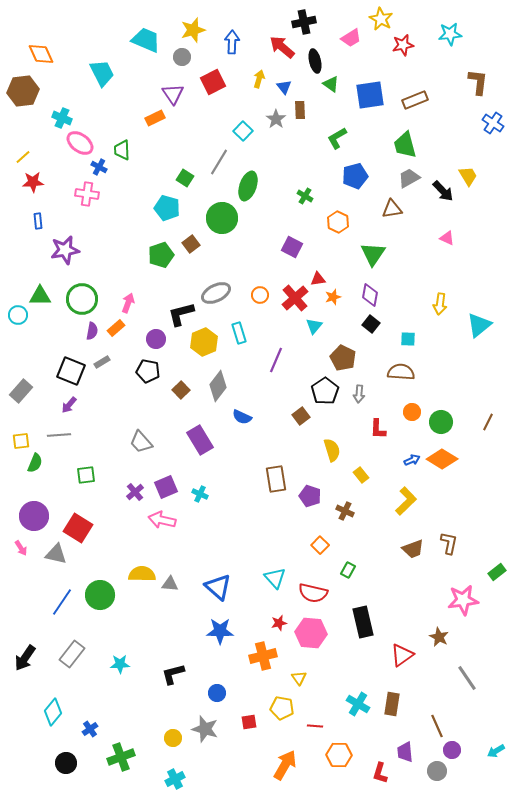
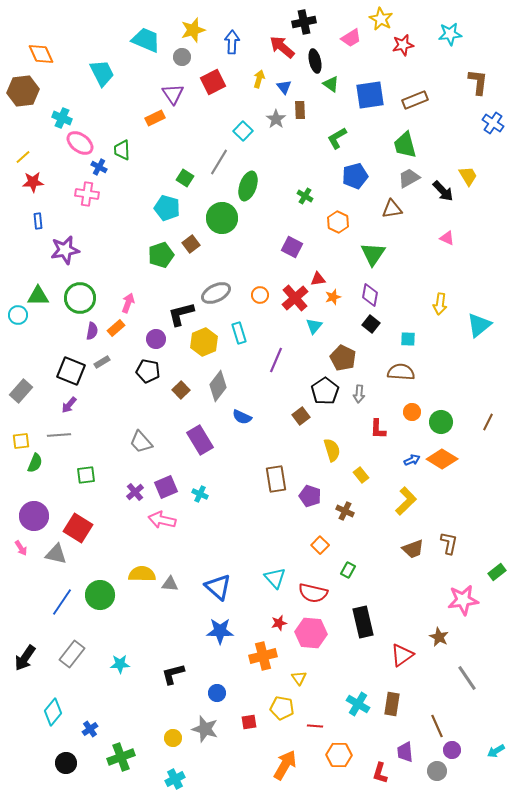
green triangle at (40, 296): moved 2 px left
green circle at (82, 299): moved 2 px left, 1 px up
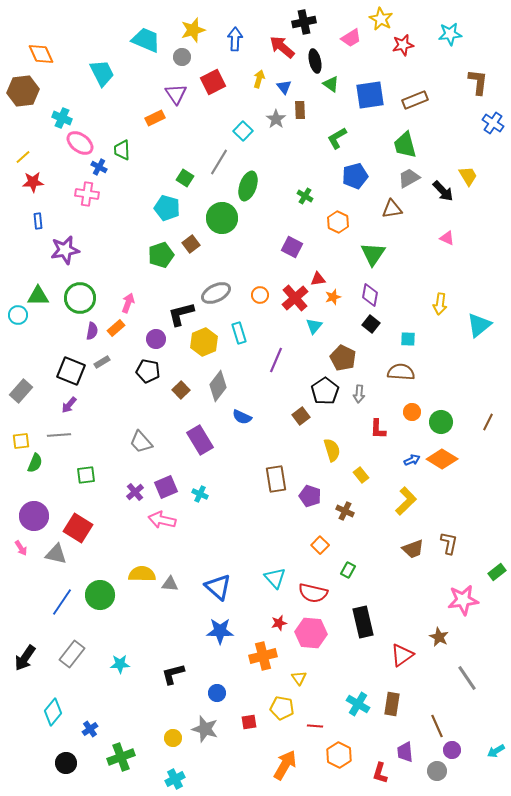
blue arrow at (232, 42): moved 3 px right, 3 px up
purple triangle at (173, 94): moved 3 px right
orange hexagon at (339, 755): rotated 25 degrees clockwise
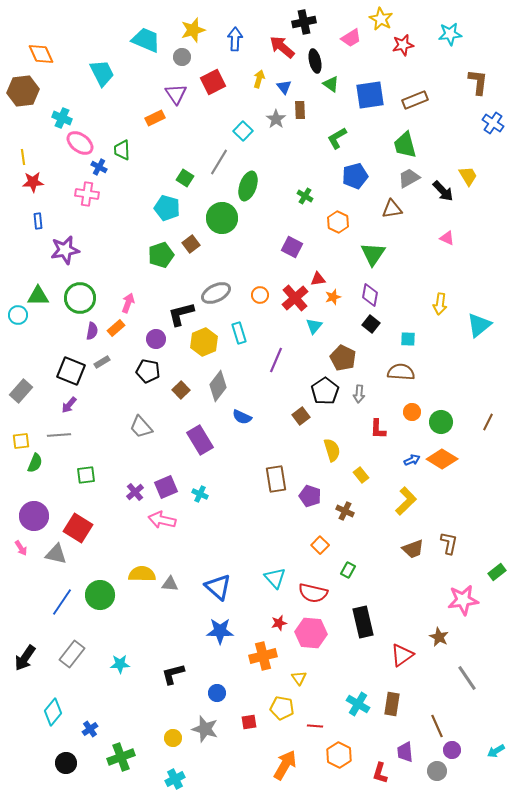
yellow line at (23, 157): rotated 56 degrees counterclockwise
gray trapezoid at (141, 442): moved 15 px up
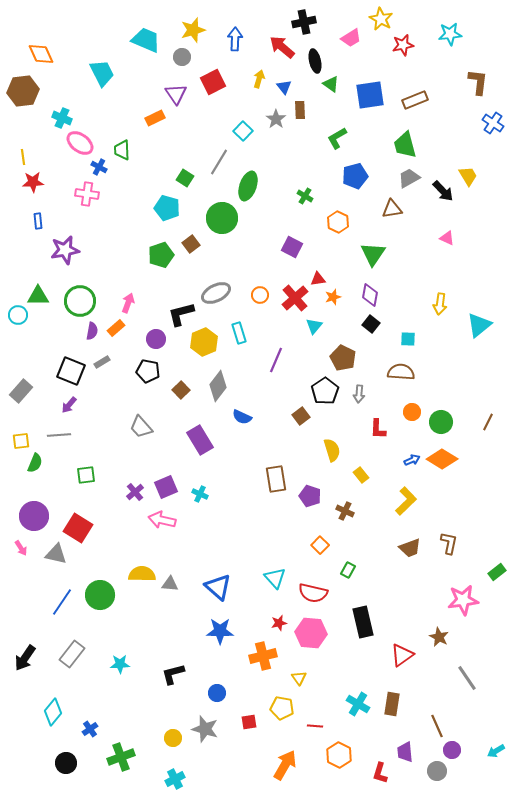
green circle at (80, 298): moved 3 px down
brown trapezoid at (413, 549): moved 3 px left, 1 px up
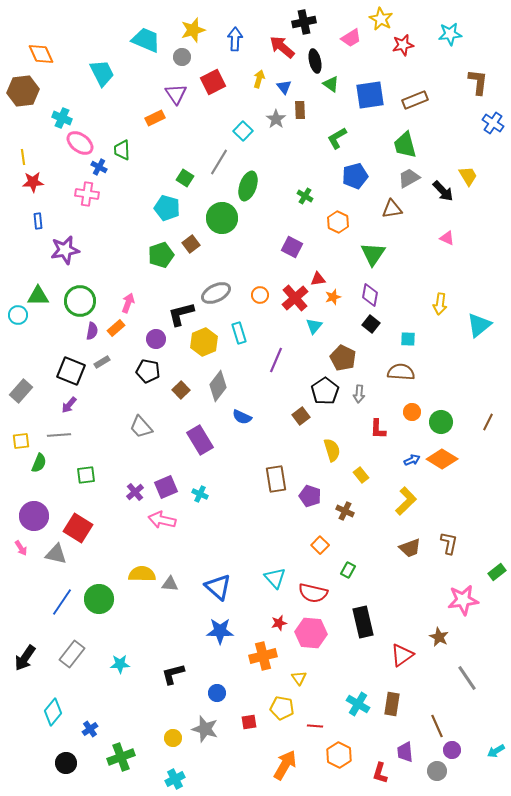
green semicircle at (35, 463): moved 4 px right
green circle at (100, 595): moved 1 px left, 4 px down
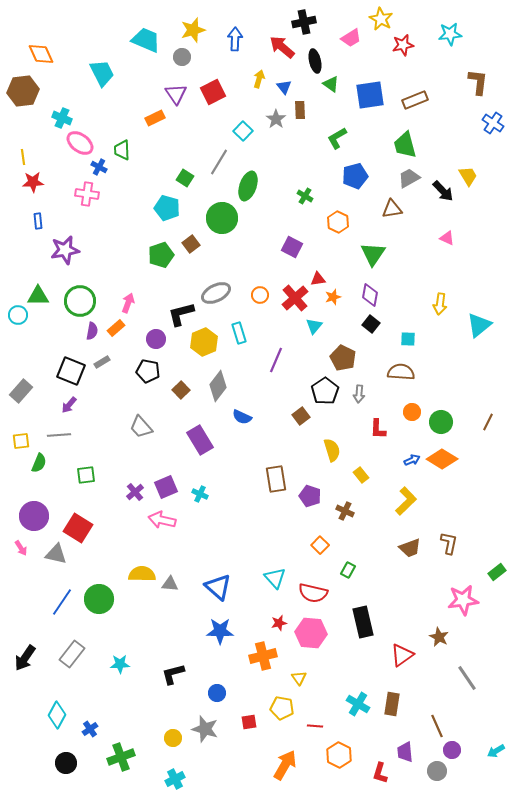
red square at (213, 82): moved 10 px down
cyan diamond at (53, 712): moved 4 px right, 3 px down; rotated 12 degrees counterclockwise
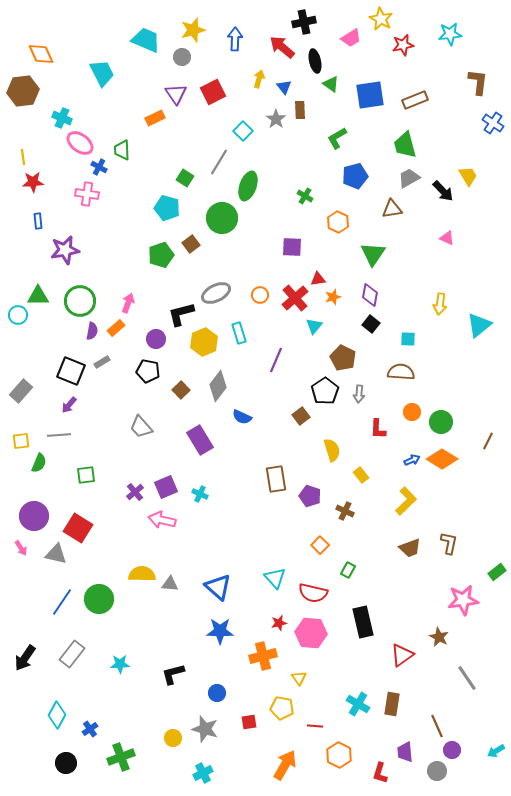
purple square at (292, 247): rotated 25 degrees counterclockwise
brown line at (488, 422): moved 19 px down
cyan cross at (175, 779): moved 28 px right, 6 px up
